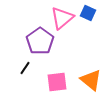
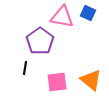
pink triangle: moved 1 px up; rotated 50 degrees clockwise
black line: rotated 24 degrees counterclockwise
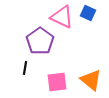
pink triangle: rotated 15 degrees clockwise
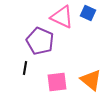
purple pentagon: rotated 12 degrees counterclockwise
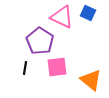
purple pentagon: rotated 8 degrees clockwise
pink square: moved 15 px up
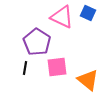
purple pentagon: moved 3 px left, 1 px down
orange triangle: moved 3 px left
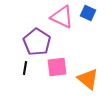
orange triangle: moved 1 px up
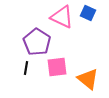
black line: moved 1 px right
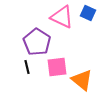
black line: moved 1 px right, 1 px up; rotated 24 degrees counterclockwise
orange triangle: moved 6 px left, 1 px down
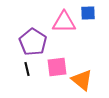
blue square: rotated 28 degrees counterclockwise
pink triangle: moved 2 px right, 5 px down; rotated 25 degrees counterclockwise
purple pentagon: moved 4 px left
black line: moved 2 px down
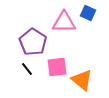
blue square: rotated 28 degrees clockwise
black line: rotated 24 degrees counterclockwise
